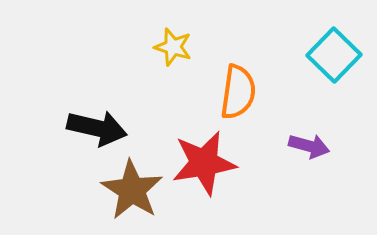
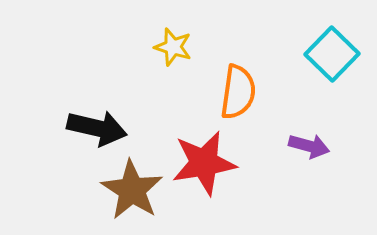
cyan square: moved 2 px left, 1 px up
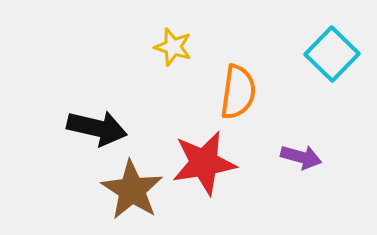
purple arrow: moved 8 px left, 11 px down
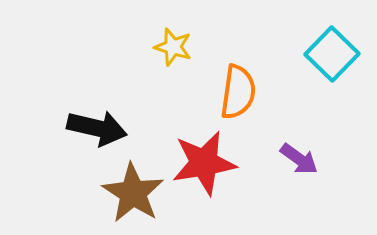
purple arrow: moved 2 px left, 2 px down; rotated 21 degrees clockwise
brown star: moved 1 px right, 3 px down
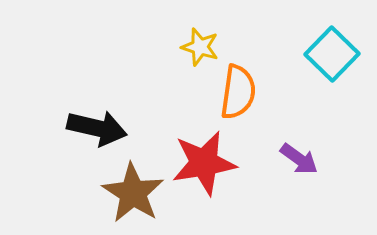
yellow star: moved 27 px right
